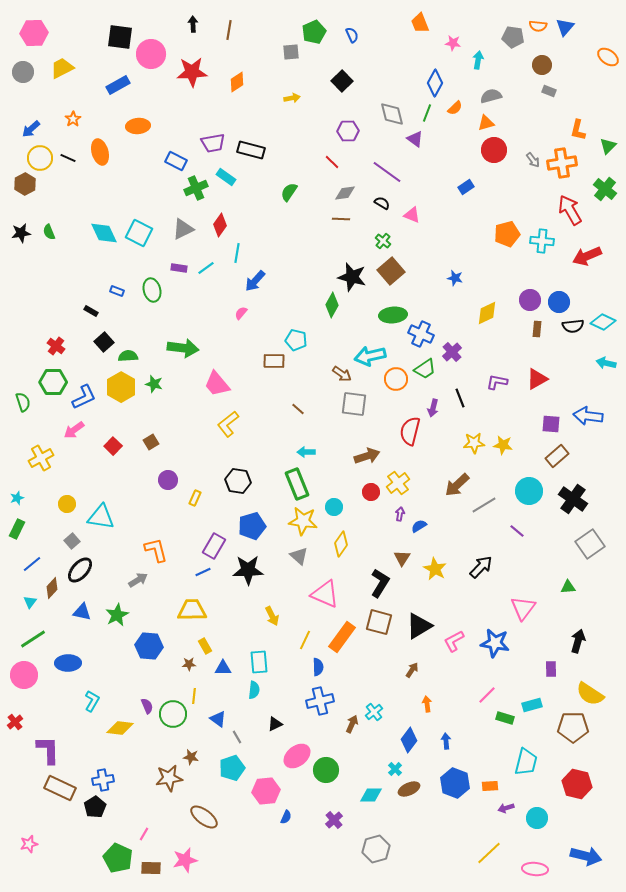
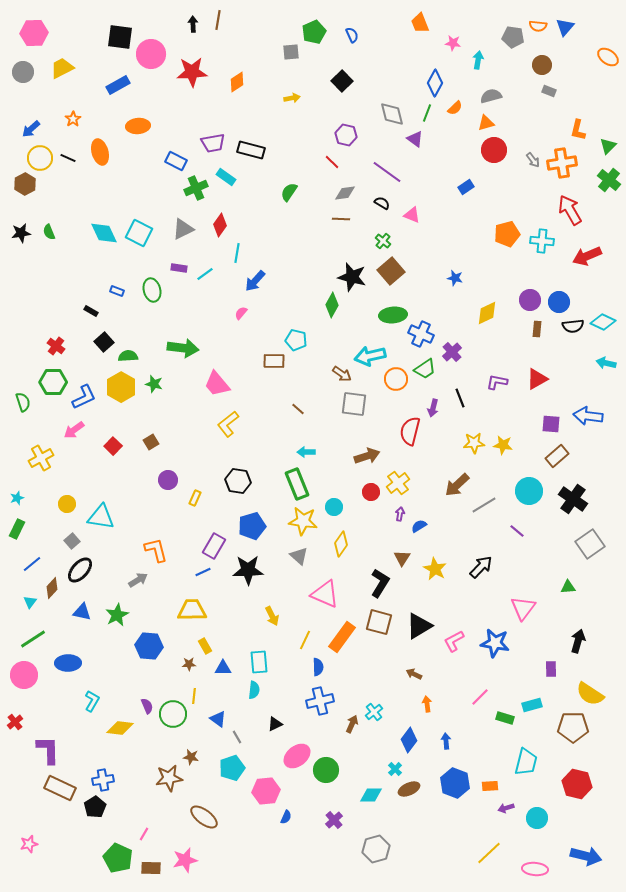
brown line at (229, 30): moved 11 px left, 10 px up
purple hexagon at (348, 131): moved 2 px left, 4 px down; rotated 15 degrees clockwise
green cross at (605, 189): moved 4 px right, 9 px up
cyan line at (206, 268): moved 1 px left, 6 px down
brown arrow at (412, 670): moved 2 px right, 4 px down; rotated 98 degrees counterclockwise
pink line at (487, 695): moved 7 px left, 2 px down
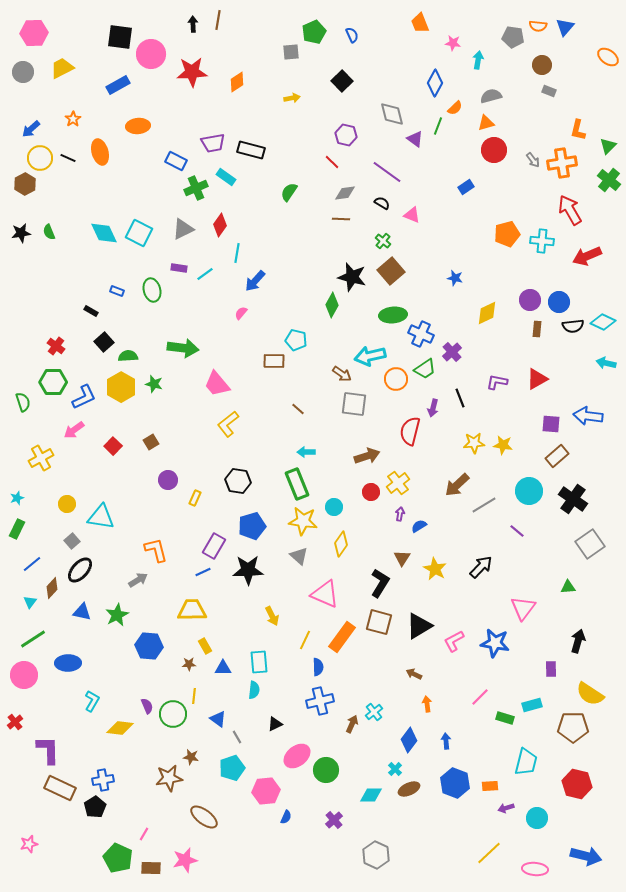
green line at (427, 113): moved 11 px right, 13 px down
gray hexagon at (376, 849): moved 6 px down; rotated 20 degrees counterclockwise
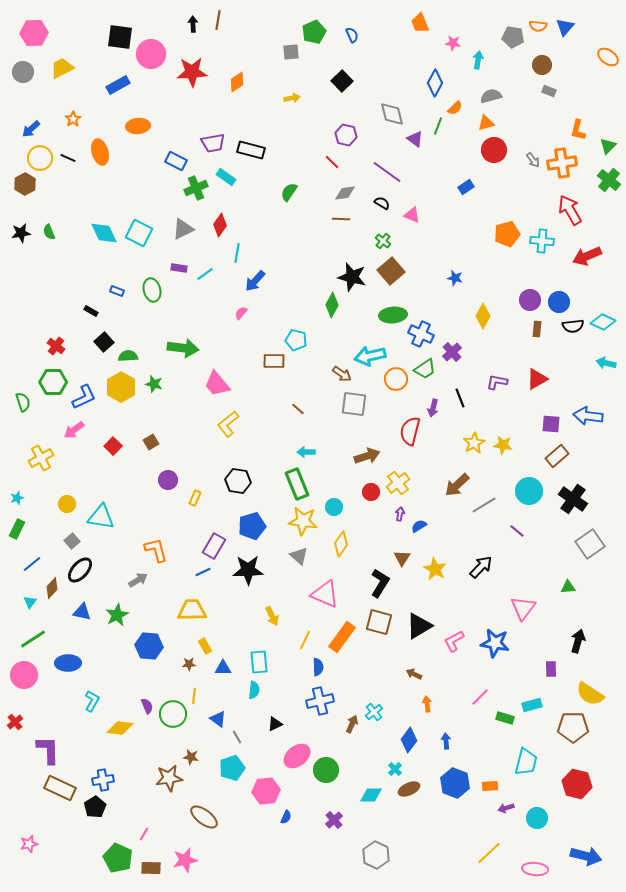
yellow diamond at (487, 313): moved 4 px left, 3 px down; rotated 35 degrees counterclockwise
yellow star at (474, 443): rotated 25 degrees counterclockwise
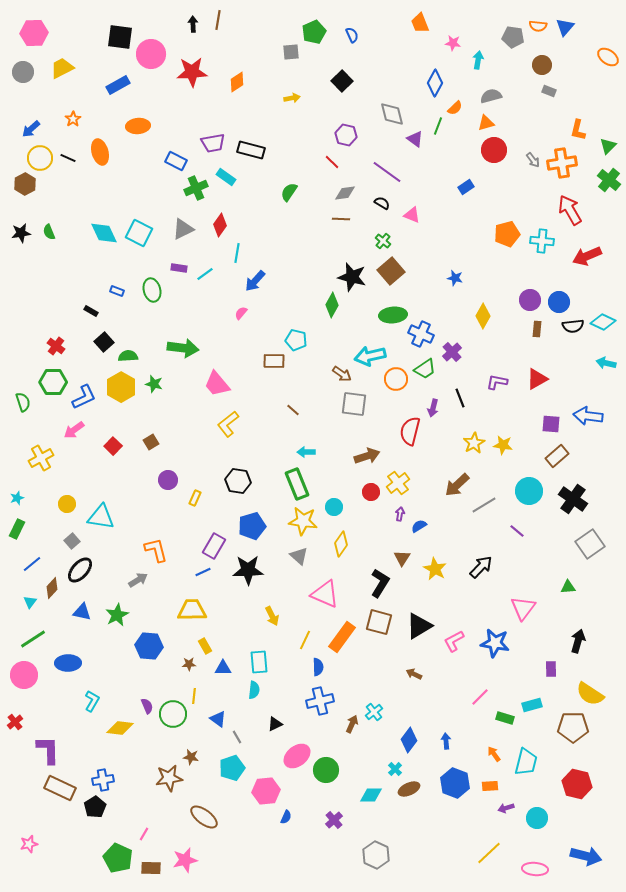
brown line at (298, 409): moved 5 px left, 1 px down
orange arrow at (427, 704): moved 67 px right, 50 px down; rotated 28 degrees counterclockwise
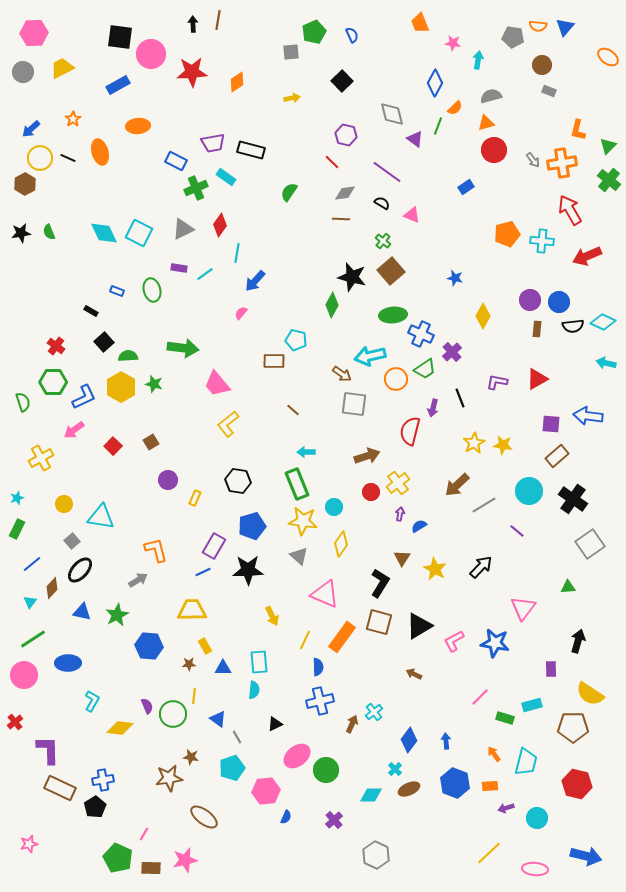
yellow circle at (67, 504): moved 3 px left
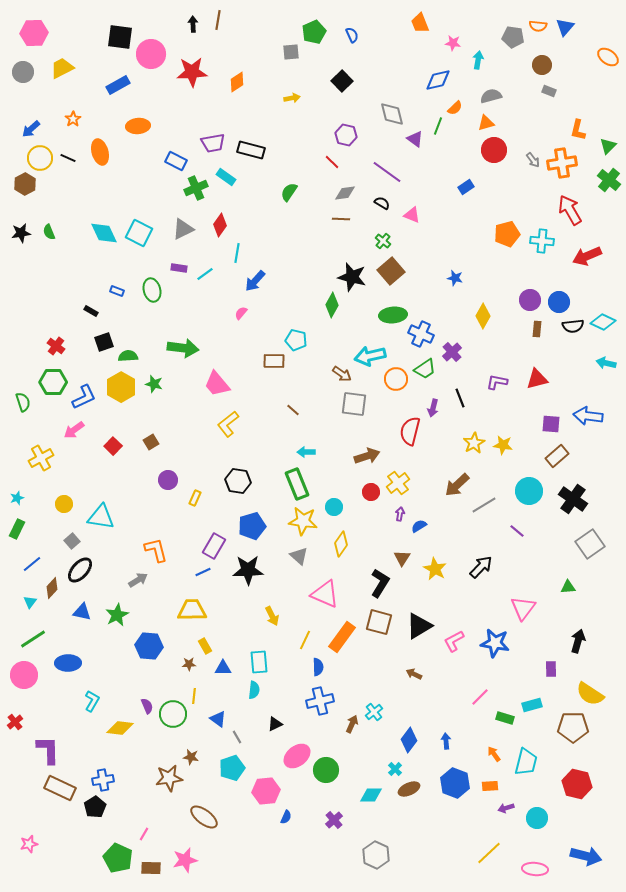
blue diamond at (435, 83): moved 3 px right, 3 px up; rotated 48 degrees clockwise
black square at (104, 342): rotated 24 degrees clockwise
red triangle at (537, 379): rotated 15 degrees clockwise
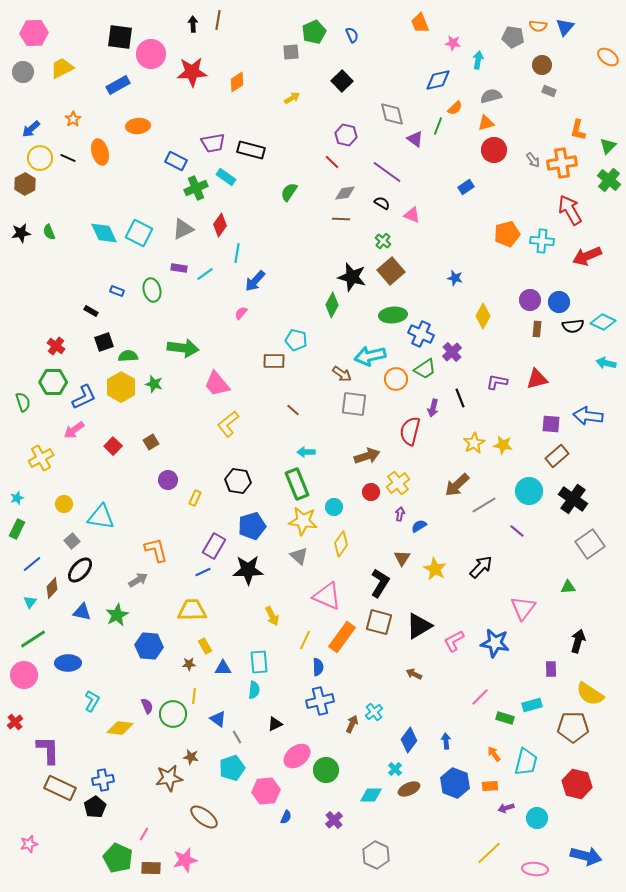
yellow arrow at (292, 98): rotated 21 degrees counterclockwise
pink triangle at (325, 594): moved 2 px right, 2 px down
